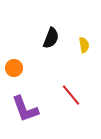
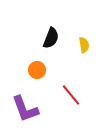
orange circle: moved 23 px right, 2 px down
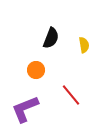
orange circle: moved 1 px left
purple L-shape: rotated 88 degrees clockwise
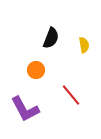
purple L-shape: rotated 96 degrees counterclockwise
